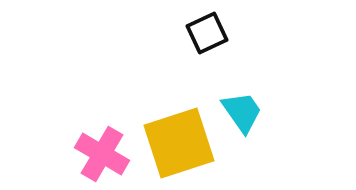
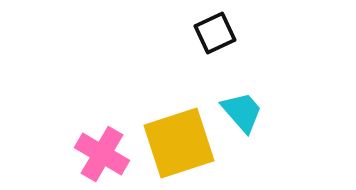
black square: moved 8 px right
cyan trapezoid: rotated 6 degrees counterclockwise
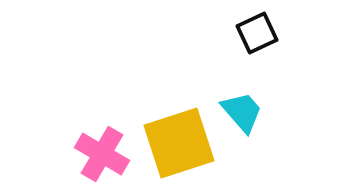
black square: moved 42 px right
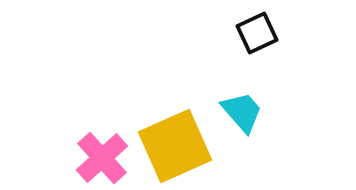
yellow square: moved 4 px left, 3 px down; rotated 6 degrees counterclockwise
pink cross: moved 4 px down; rotated 18 degrees clockwise
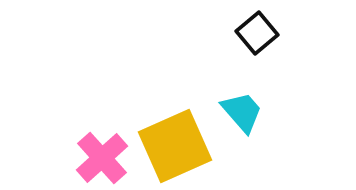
black square: rotated 15 degrees counterclockwise
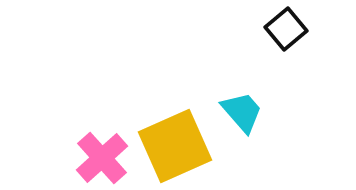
black square: moved 29 px right, 4 px up
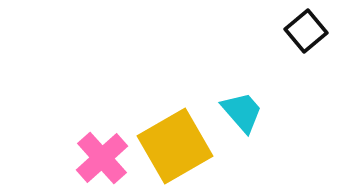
black square: moved 20 px right, 2 px down
yellow square: rotated 6 degrees counterclockwise
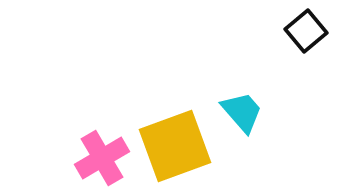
yellow square: rotated 10 degrees clockwise
pink cross: rotated 12 degrees clockwise
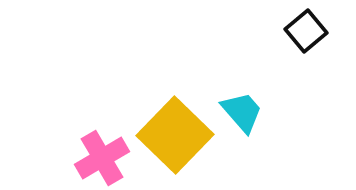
yellow square: moved 11 px up; rotated 26 degrees counterclockwise
